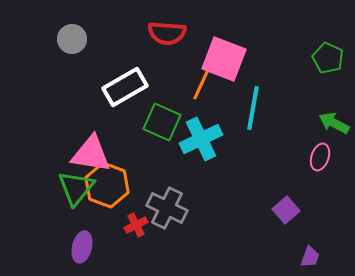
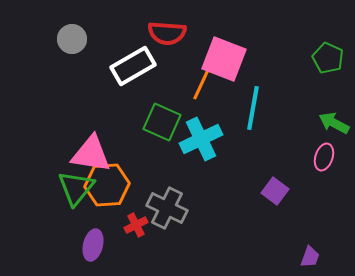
white rectangle: moved 8 px right, 21 px up
pink ellipse: moved 4 px right
orange hexagon: rotated 24 degrees counterclockwise
purple square: moved 11 px left, 19 px up; rotated 12 degrees counterclockwise
purple ellipse: moved 11 px right, 2 px up
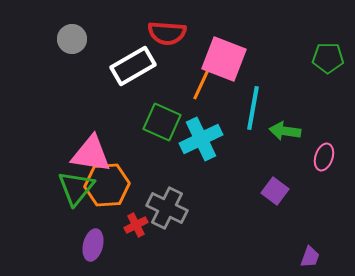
green pentagon: rotated 24 degrees counterclockwise
green arrow: moved 49 px left, 8 px down; rotated 20 degrees counterclockwise
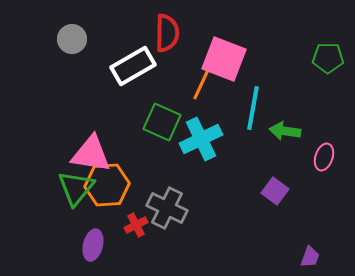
red semicircle: rotated 93 degrees counterclockwise
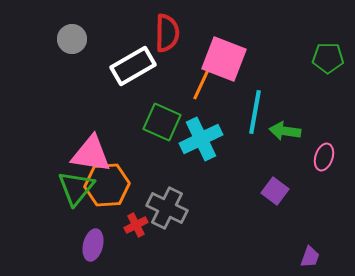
cyan line: moved 2 px right, 4 px down
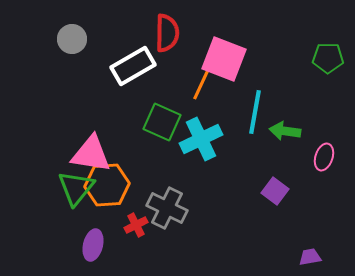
purple trapezoid: rotated 120 degrees counterclockwise
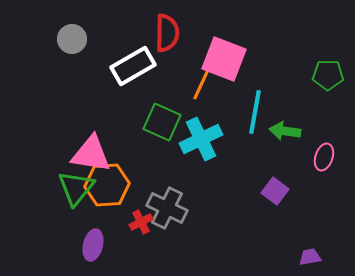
green pentagon: moved 17 px down
red cross: moved 5 px right, 3 px up
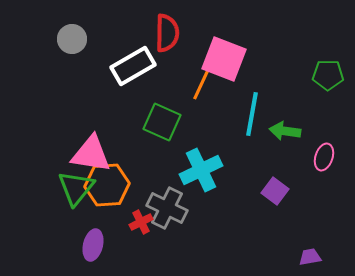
cyan line: moved 3 px left, 2 px down
cyan cross: moved 31 px down
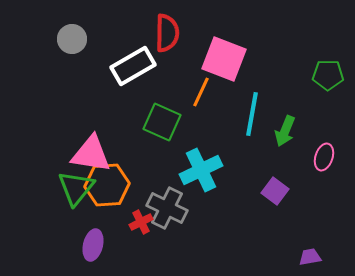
orange line: moved 7 px down
green arrow: rotated 76 degrees counterclockwise
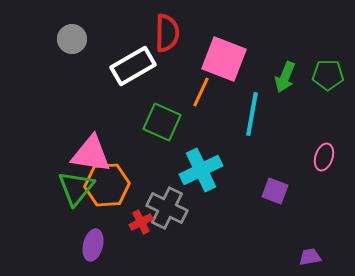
green arrow: moved 54 px up
purple square: rotated 16 degrees counterclockwise
